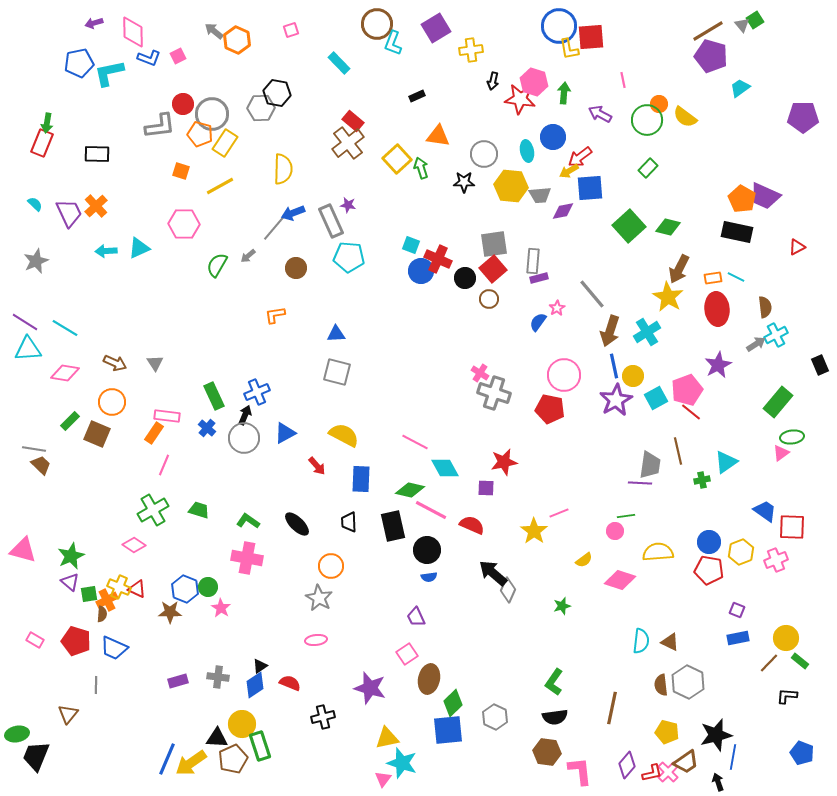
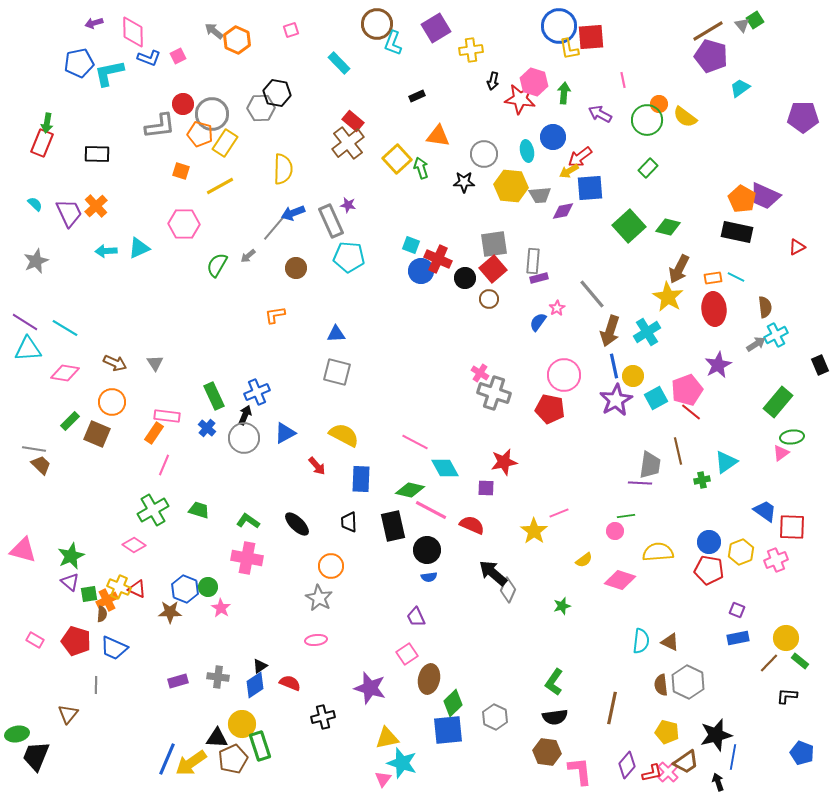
red ellipse at (717, 309): moved 3 px left
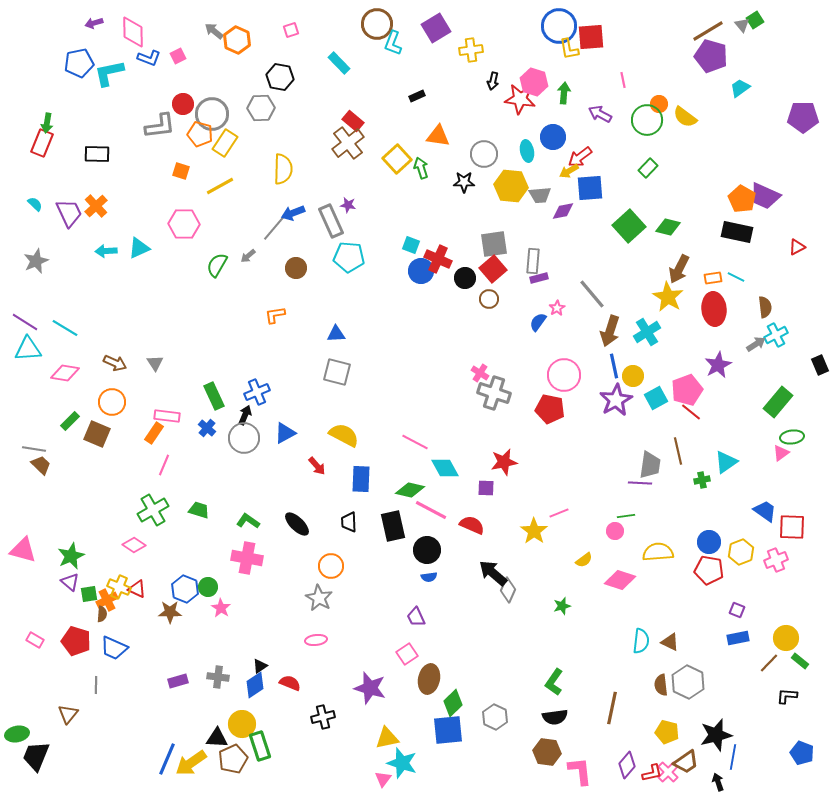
black hexagon at (277, 93): moved 3 px right, 16 px up
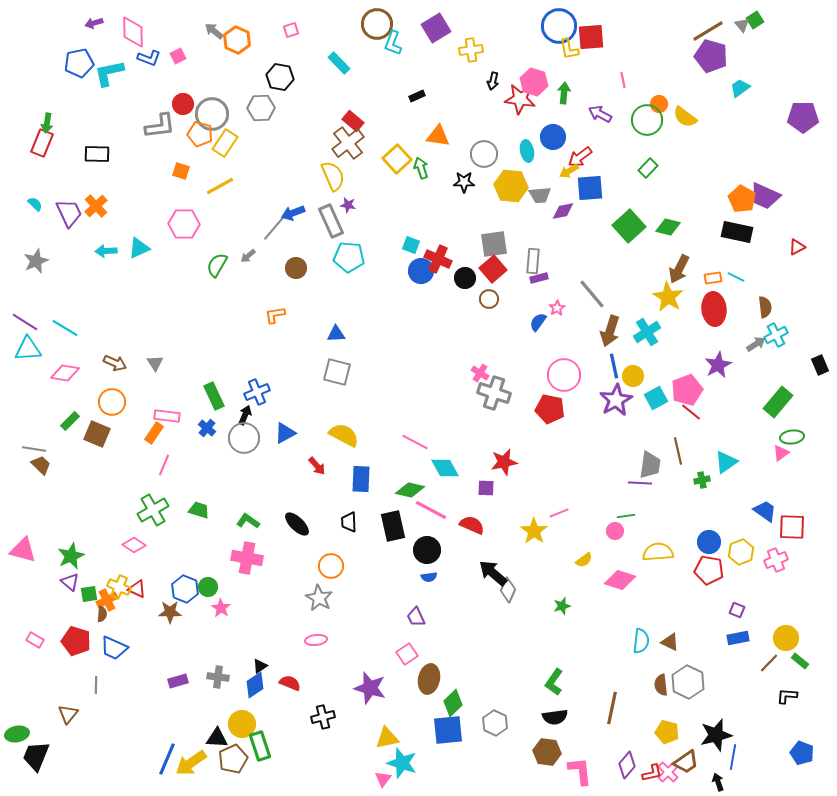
yellow semicircle at (283, 169): moved 50 px right, 7 px down; rotated 24 degrees counterclockwise
gray hexagon at (495, 717): moved 6 px down
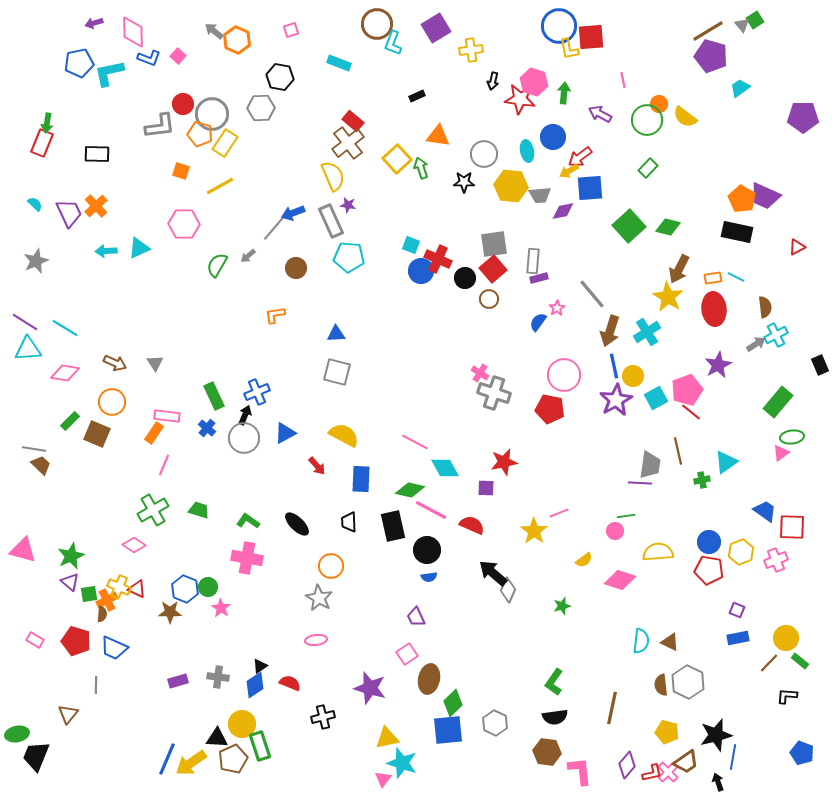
pink square at (178, 56): rotated 21 degrees counterclockwise
cyan rectangle at (339, 63): rotated 25 degrees counterclockwise
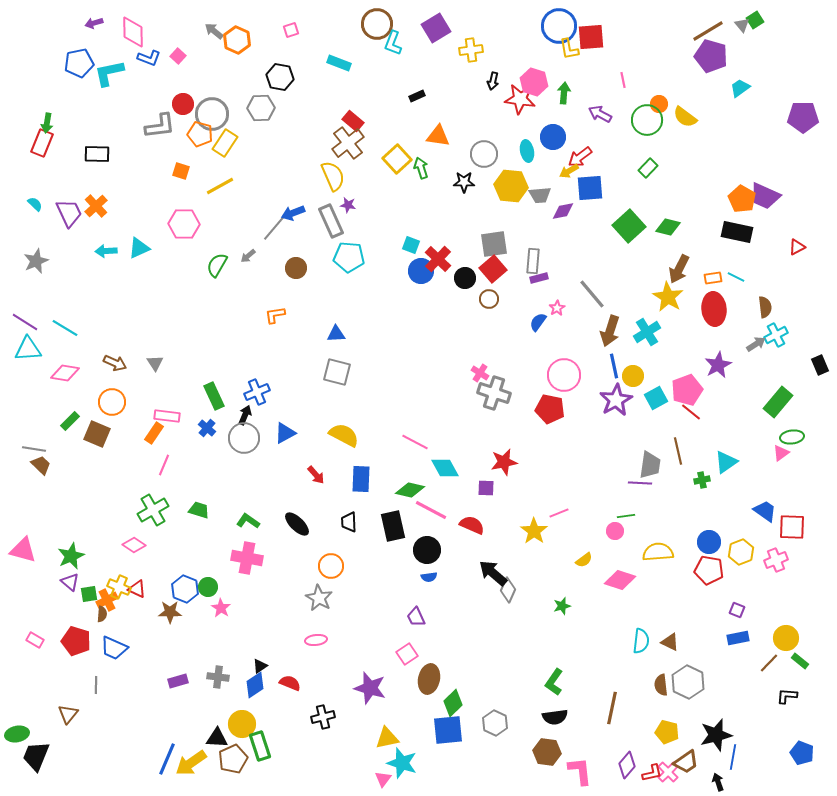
red cross at (438, 259): rotated 20 degrees clockwise
red arrow at (317, 466): moved 1 px left, 9 px down
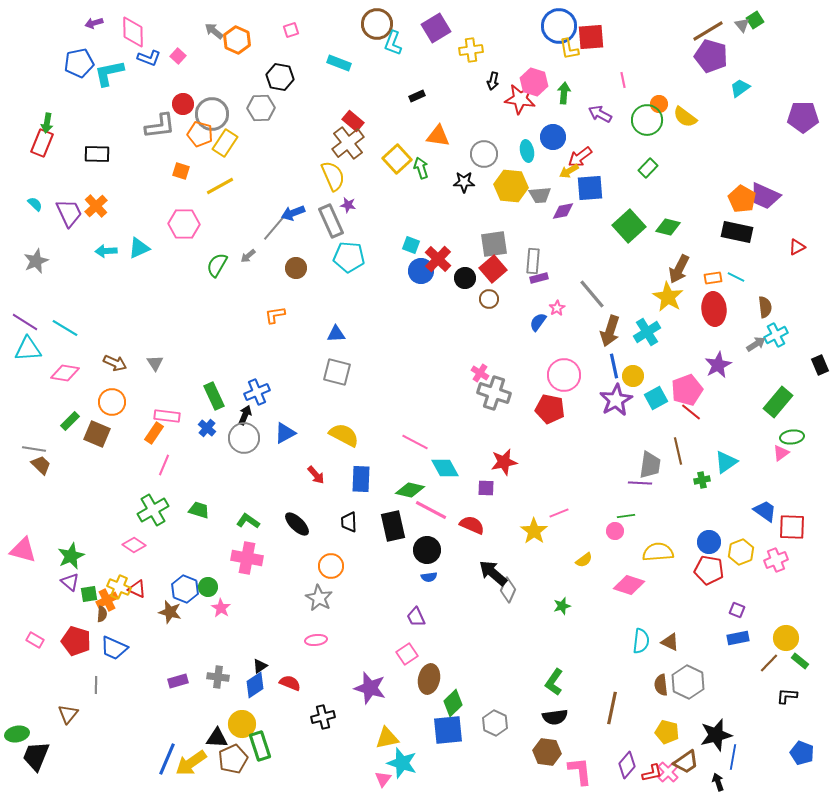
pink diamond at (620, 580): moved 9 px right, 5 px down
brown star at (170, 612): rotated 15 degrees clockwise
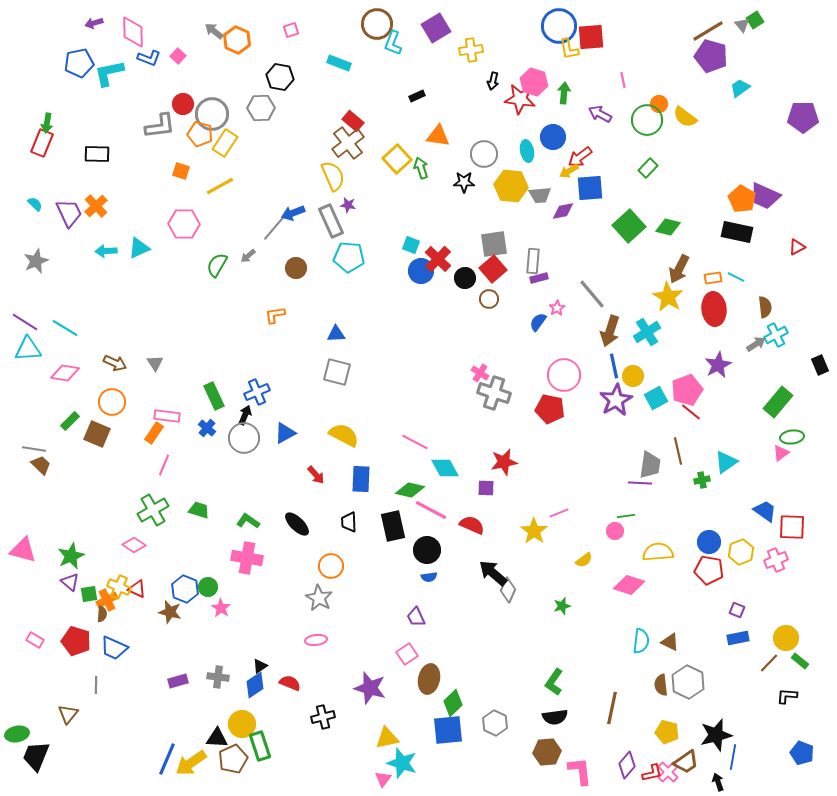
brown hexagon at (547, 752): rotated 12 degrees counterclockwise
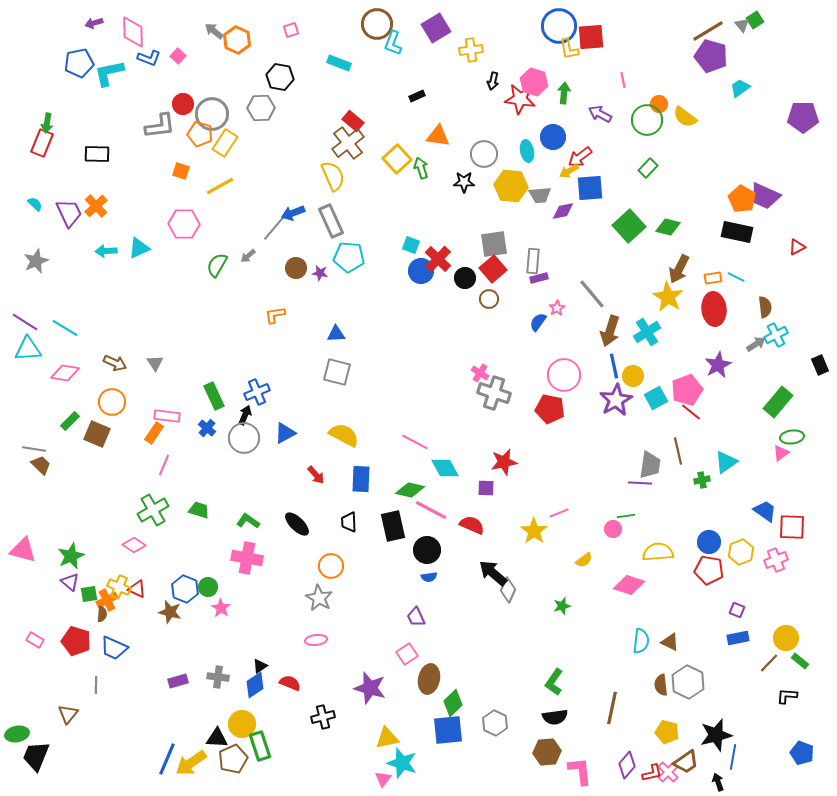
purple star at (348, 205): moved 28 px left, 68 px down
pink circle at (615, 531): moved 2 px left, 2 px up
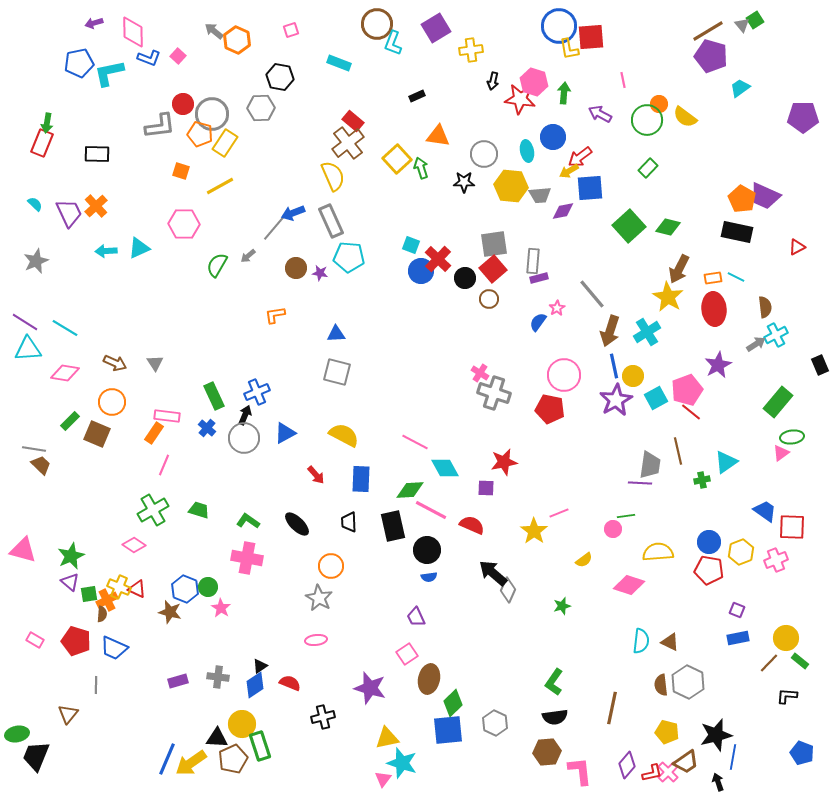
green diamond at (410, 490): rotated 16 degrees counterclockwise
